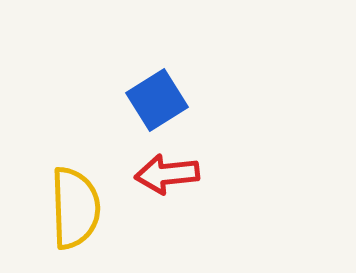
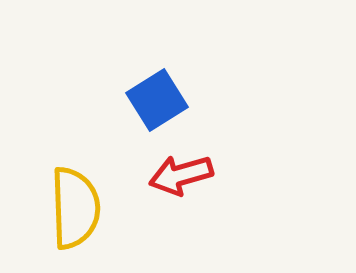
red arrow: moved 14 px right, 1 px down; rotated 10 degrees counterclockwise
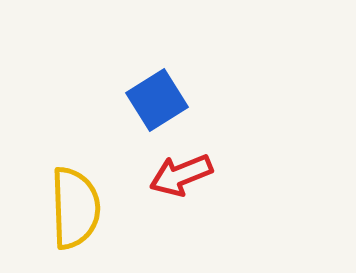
red arrow: rotated 6 degrees counterclockwise
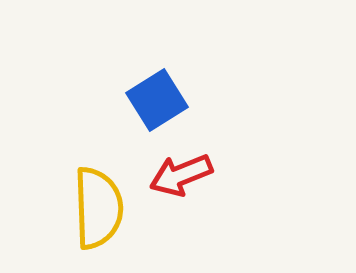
yellow semicircle: moved 23 px right
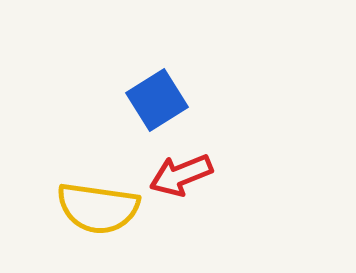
yellow semicircle: rotated 100 degrees clockwise
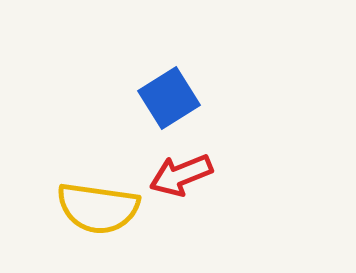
blue square: moved 12 px right, 2 px up
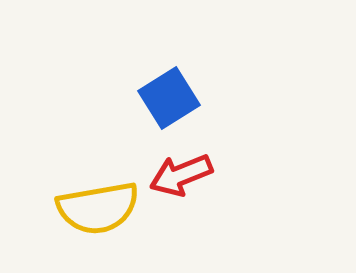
yellow semicircle: rotated 18 degrees counterclockwise
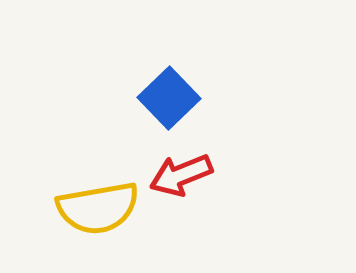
blue square: rotated 12 degrees counterclockwise
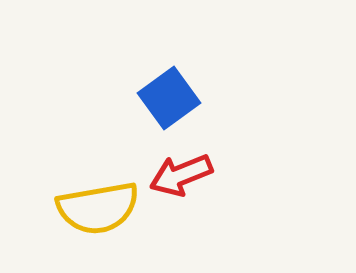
blue square: rotated 8 degrees clockwise
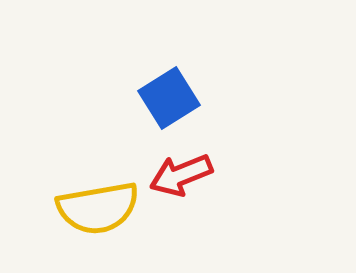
blue square: rotated 4 degrees clockwise
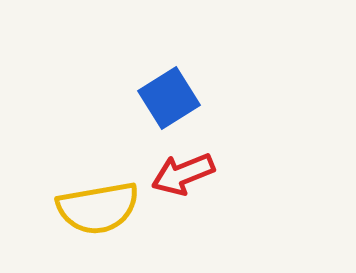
red arrow: moved 2 px right, 1 px up
